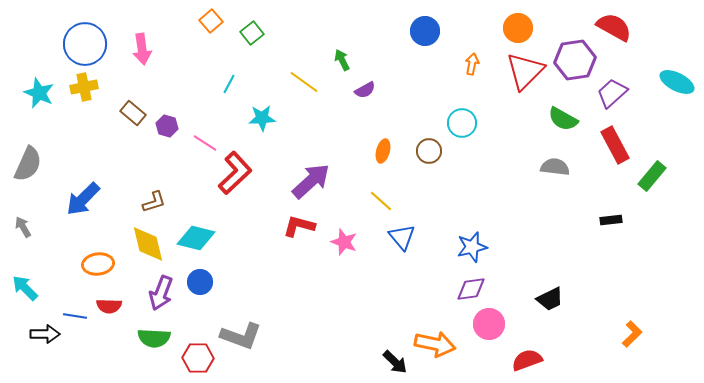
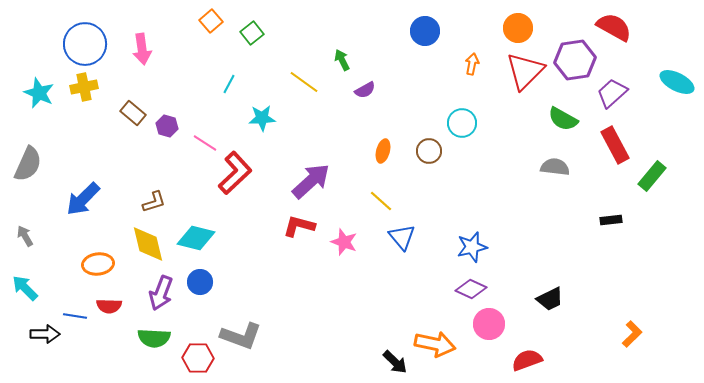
gray arrow at (23, 227): moved 2 px right, 9 px down
purple diamond at (471, 289): rotated 32 degrees clockwise
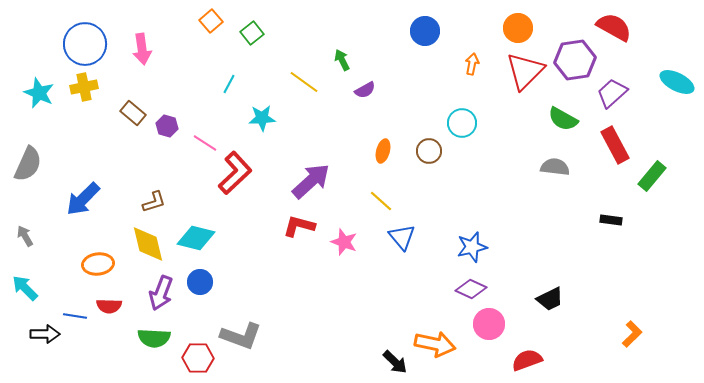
black rectangle at (611, 220): rotated 15 degrees clockwise
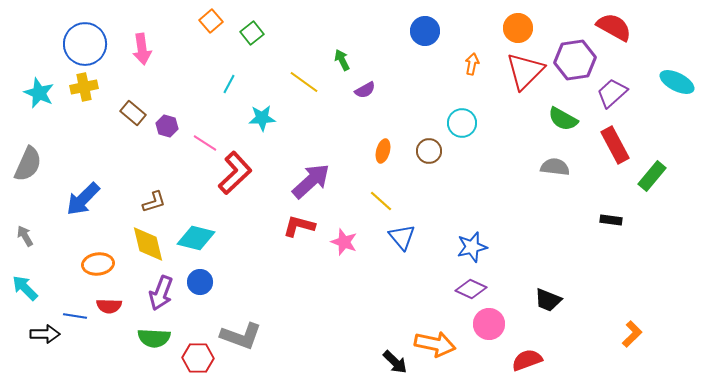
black trapezoid at (550, 299): moved 2 px left, 1 px down; rotated 48 degrees clockwise
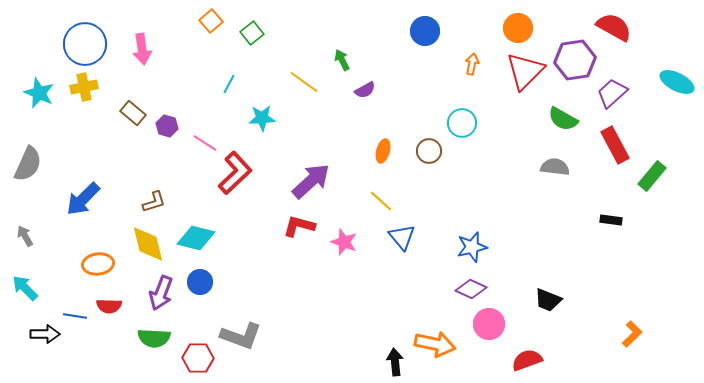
black arrow at (395, 362): rotated 140 degrees counterclockwise
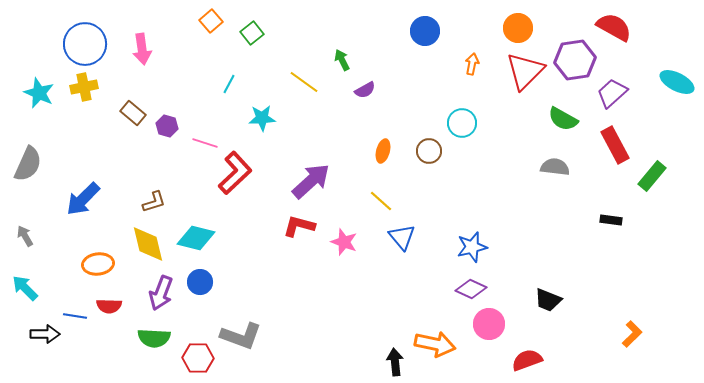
pink line at (205, 143): rotated 15 degrees counterclockwise
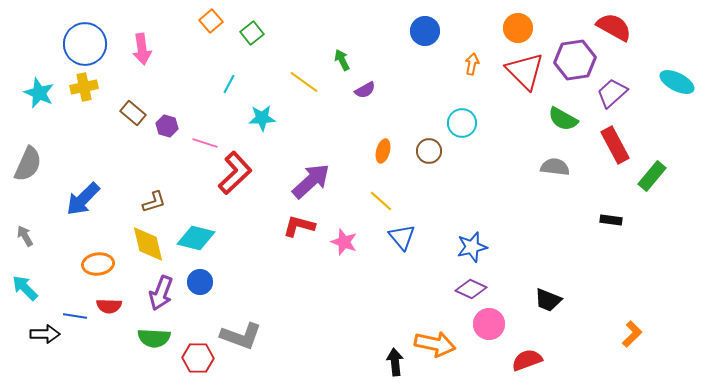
red triangle at (525, 71): rotated 30 degrees counterclockwise
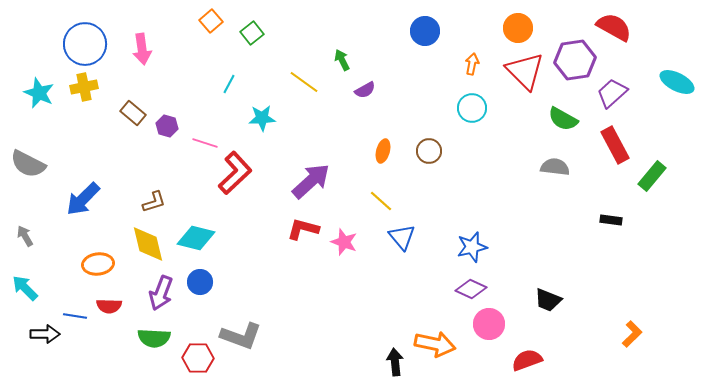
cyan circle at (462, 123): moved 10 px right, 15 px up
gray semicircle at (28, 164): rotated 93 degrees clockwise
red L-shape at (299, 226): moved 4 px right, 3 px down
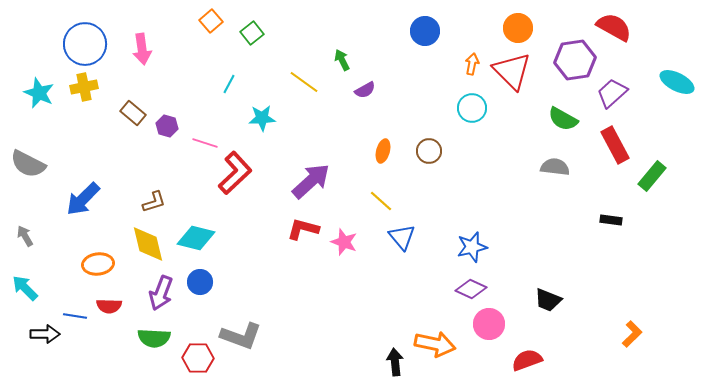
red triangle at (525, 71): moved 13 px left
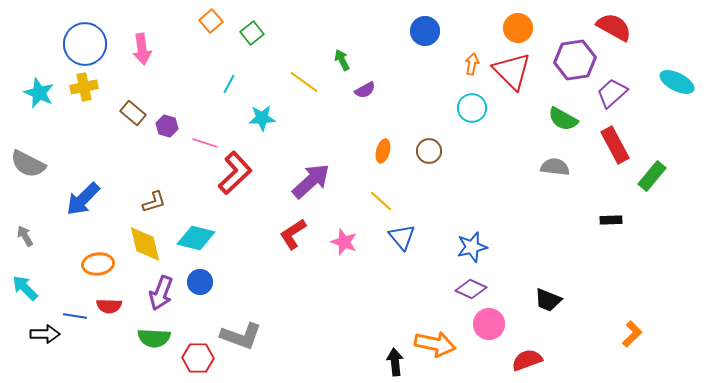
black rectangle at (611, 220): rotated 10 degrees counterclockwise
red L-shape at (303, 229): moved 10 px left, 5 px down; rotated 48 degrees counterclockwise
yellow diamond at (148, 244): moved 3 px left
